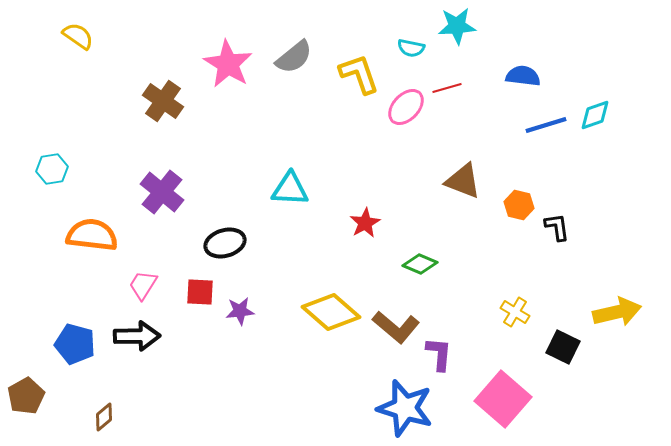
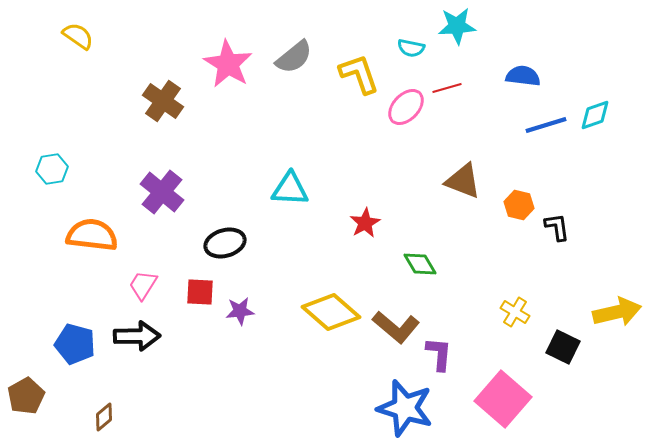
green diamond: rotated 36 degrees clockwise
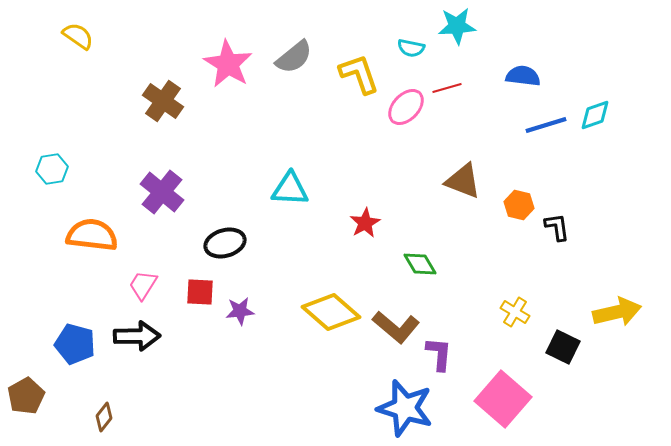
brown diamond: rotated 12 degrees counterclockwise
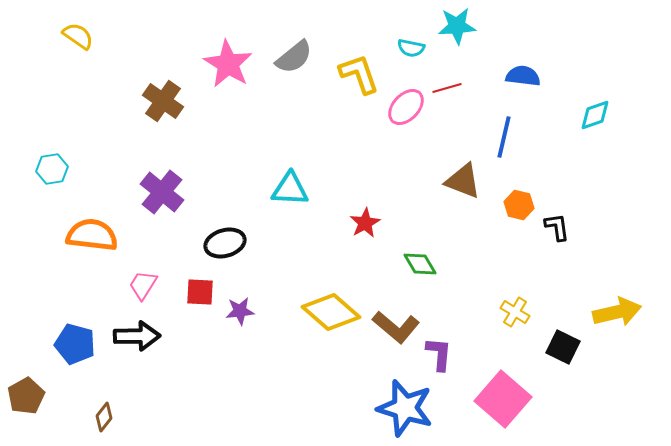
blue line: moved 42 px left, 12 px down; rotated 60 degrees counterclockwise
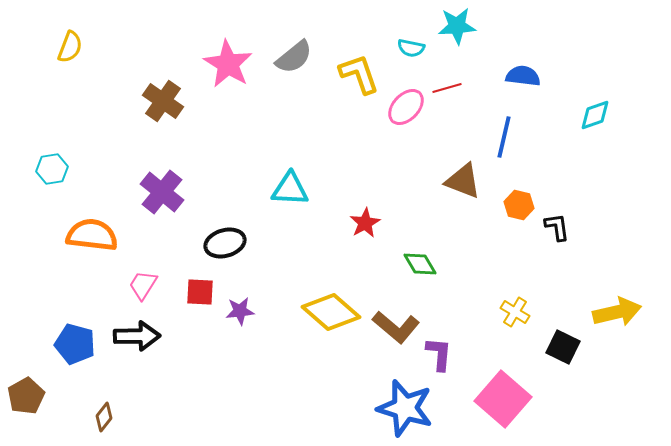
yellow semicircle: moved 8 px left, 11 px down; rotated 76 degrees clockwise
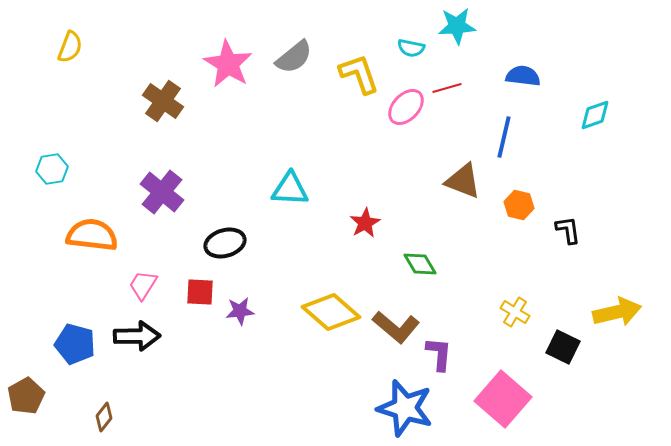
black L-shape: moved 11 px right, 3 px down
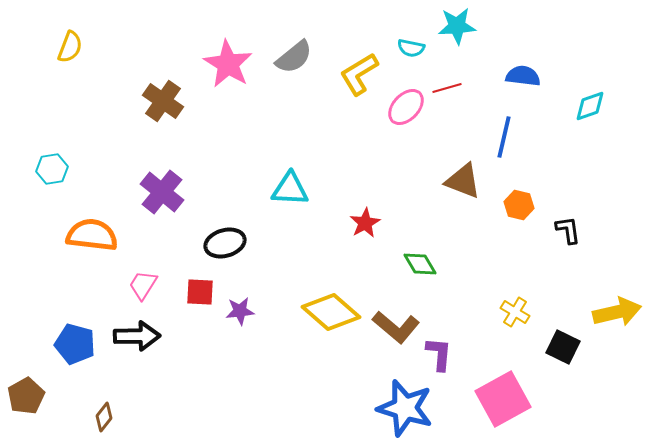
yellow L-shape: rotated 102 degrees counterclockwise
cyan diamond: moved 5 px left, 9 px up
pink square: rotated 20 degrees clockwise
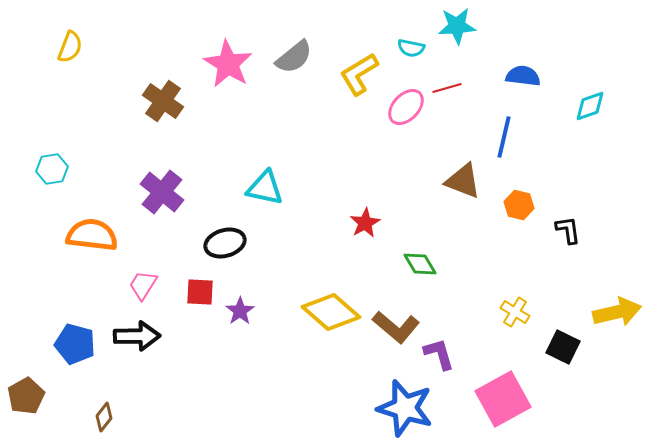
cyan triangle: moved 25 px left, 1 px up; rotated 9 degrees clockwise
purple star: rotated 28 degrees counterclockwise
purple L-shape: rotated 21 degrees counterclockwise
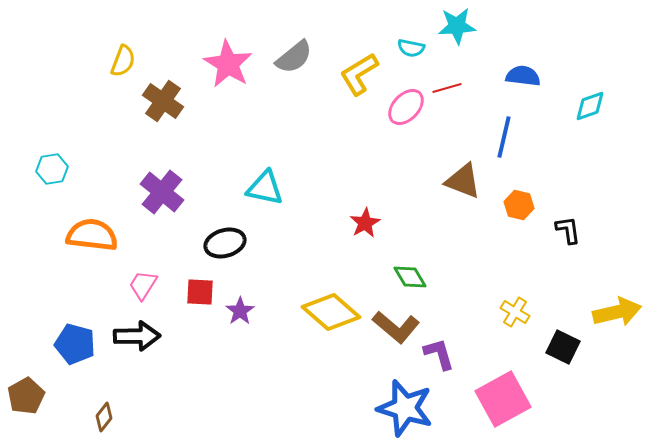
yellow semicircle: moved 53 px right, 14 px down
green diamond: moved 10 px left, 13 px down
